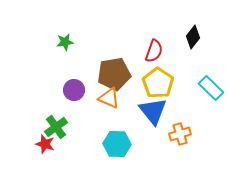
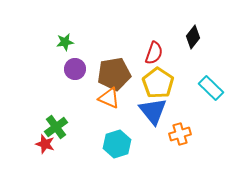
red semicircle: moved 2 px down
purple circle: moved 1 px right, 21 px up
cyan hexagon: rotated 20 degrees counterclockwise
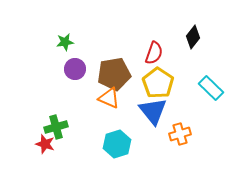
green cross: rotated 20 degrees clockwise
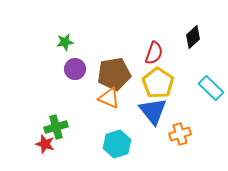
black diamond: rotated 10 degrees clockwise
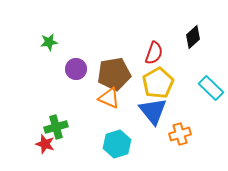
green star: moved 16 px left
purple circle: moved 1 px right
yellow pentagon: rotated 8 degrees clockwise
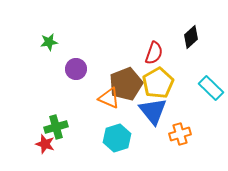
black diamond: moved 2 px left
brown pentagon: moved 12 px right, 10 px down; rotated 12 degrees counterclockwise
cyan hexagon: moved 6 px up
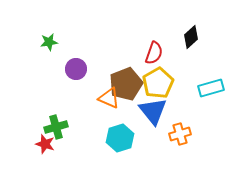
cyan rectangle: rotated 60 degrees counterclockwise
cyan hexagon: moved 3 px right
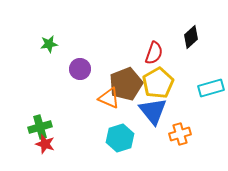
green star: moved 2 px down
purple circle: moved 4 px right
green cross: moved 16 px left
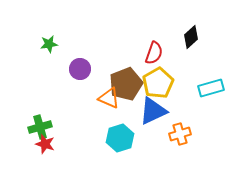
blue triangle: rotated 44 degrees clockwise
